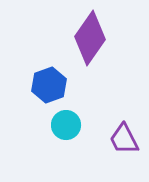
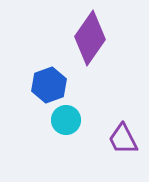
cyan circle: moved 5 px up
purple trapezoid: moved 1 px left
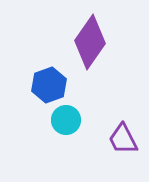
purple diamond: moved 4 px down
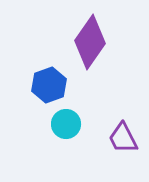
cyan circle: moved 4 px down
purple trapezoid: moved 1 px up
